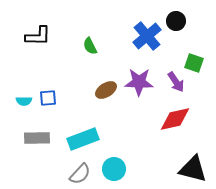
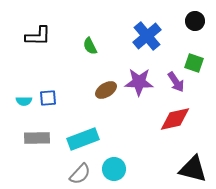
black circle: moved 19 px right
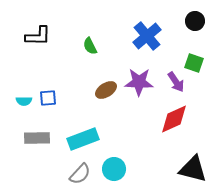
red diamond: moved 1 px left; rotated 12 degrees counterclockwise
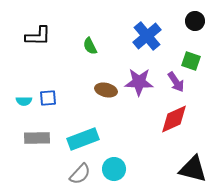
green square: moved 3 px left, 2 px up
brown ellipse: rotated 45 degrees clockwise
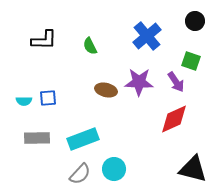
black L-shape: moved 6 px right, 4 px down
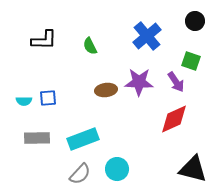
brown ellipse: rotated 20 degrees counterclockwise
cyan circle: moved 3 px right
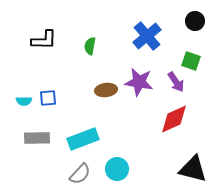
green semicircle: rotated 36 degrees clockwise
purple star: rotated 8 degrees clockwise
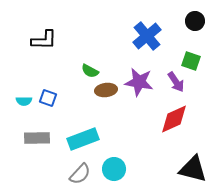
green semicircle: moved 25 px down; rotated 72 degrees counterclockwise
blue square: rotated 24 degrees clockwise
cyan circle: moved 3 px left
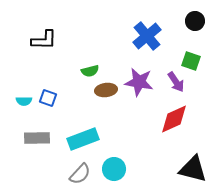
green semicircle: rotated 42 degrees counterclockwise
